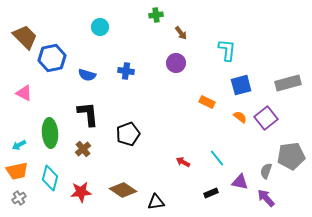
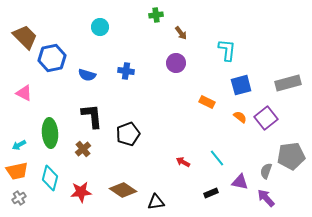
black L-shape: moved 4 px right, 2 px down
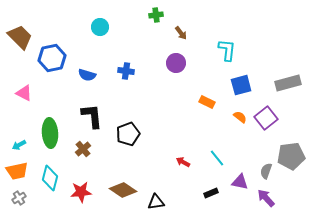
brown trapezoid: moved 5 px left
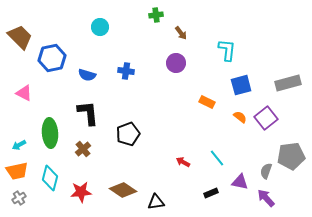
black L-shape: moved 4 px left, 3 px up
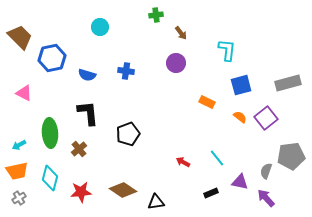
brown cross: moved 4 px left
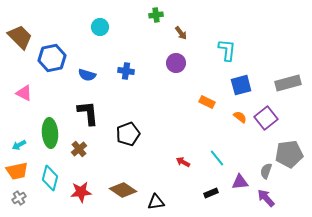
gray pentagon: moved 2 px left, 2 px up
purple triangle: rotated 18 degrees counterclockwise
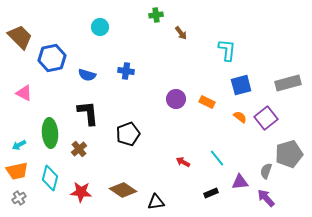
purple circle: moved 36 px down
gray pentagon: rotated 8 degrees counterclockwise
red star: rotated 10 degrees clockwise
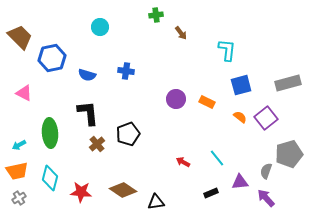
brown cross: moved 18 px right, 5 px up
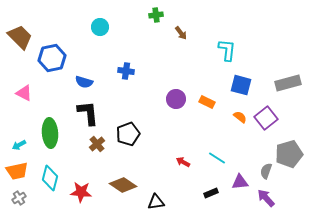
blue semicircle: moved 3 px left, 7 px down
blue square: rotated 30 degrees clockwise
cyan line: rotated 18 degrees counterclockwise
brown diamond: moved 5 px up
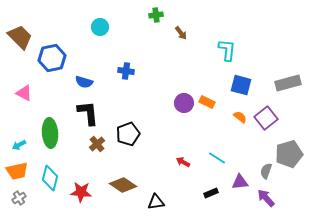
purple circle: moved 8 px right, 4 px down
